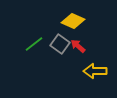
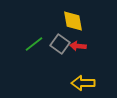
yellow diamond: rotated 55 degrees clockwise
red arrow: rotated 35 degrees counterclockwise
yellow arrow: moved 12 px left, 12 px down
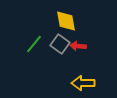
yellow diamond: moved 7 px left
green line: rotated 12 degrees counterclockwise
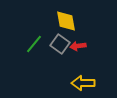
red arrow: rotated 14 degrees counterclockwise
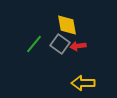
yellow diamond: moved 1 px right, 4 px down
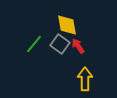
red arrow: rotated 63 degrees clockwise
yellow arrow: moved 2 px right, 4 px up; rotated 90 degrees clockwise
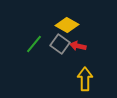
yellow diamond: rotated 50 degrees counterclockwise
red arrow: rotated 42 degrees counterclockwise
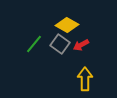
red arrow: moved 3 px right, 1 px up; rotated 42 degrees counterclockwise
